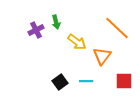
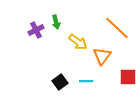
yellow arrow: moved 1 px right
red square: moved 4 px right, 4 px up
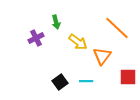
purple cross: moved 8 px down
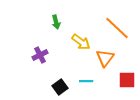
purple cross: moved 4 px right, 17 px down
yellow arrow: moved 3 px right
orange triangle: moved 3 px right, 2 px down
red square: moved 1 px left, 3 px down
black square: moved 5 px down
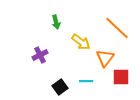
red square: moved 6 px left, 3 px up
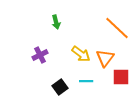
yellow arrow: moved 12 px down
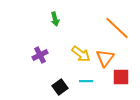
green arrow: moved 1 px left, 3 px up
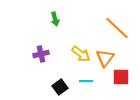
purple cross: moved 1 px right, 1 px up; rotated 14 degrees clockwise
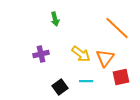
red square: rotated 12 degrees counterclockwise
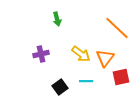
green arrow: moved 2 px right
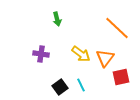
purple cross: rotated 21 degrees clockwise
cyan line: moved 5 px left, 4 px down; rotated 64 degrees clockwise
